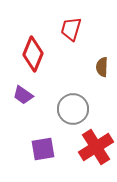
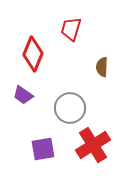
gray circle: moved 3 px left, 1 px up
red cross: moved 3 px left, 2 px up
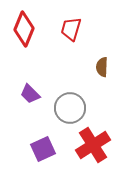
red diamond: moved 9 px left, 25 px up
purple trapezoid: moved 7 px right, 1 px up; rotated 10 degrees clockwise
purple square: rotated 15 degrees counterclockwise
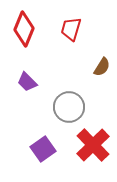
brown semicircle: rotated 150 degrees counterclockwise
purple trapezoid: moved 3 px left, 12 px up
gray circle: moved 1 px left, 1 px up
red cross: rotated 12 degrees counterclockwise
purple square: rotated 10 degrees counterclockwise
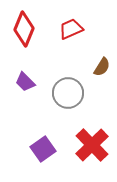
red trapezoid: rotated 50 degrees clockwise
purple trapezoid: moved 2 px left
gray circle: moved 1 px left, 14 px up
red cross: moved 1 px left
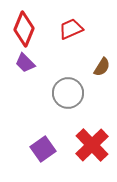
purple trapezoid: moved 19 px up
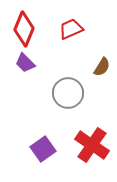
red cross: rotated 12 degrees counterclockwise
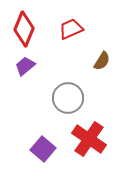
purple trapezoid: moved 3 px down; rotated 95 degrees clockwise
brown semicircle: moved 6 px up
gray circle: moved 5 px down
red cross: moved 3 px left, 6 px up
purple square: rotated 15 degrees counterclockwise
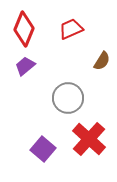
red cross: rotated 8 degrees clockwise
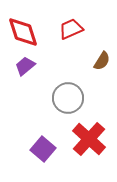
red diamond: moved 1 px left, 3 px down; rotated 40 degrees counterclockwise
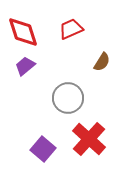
brown semicircle: moved 1 px down
